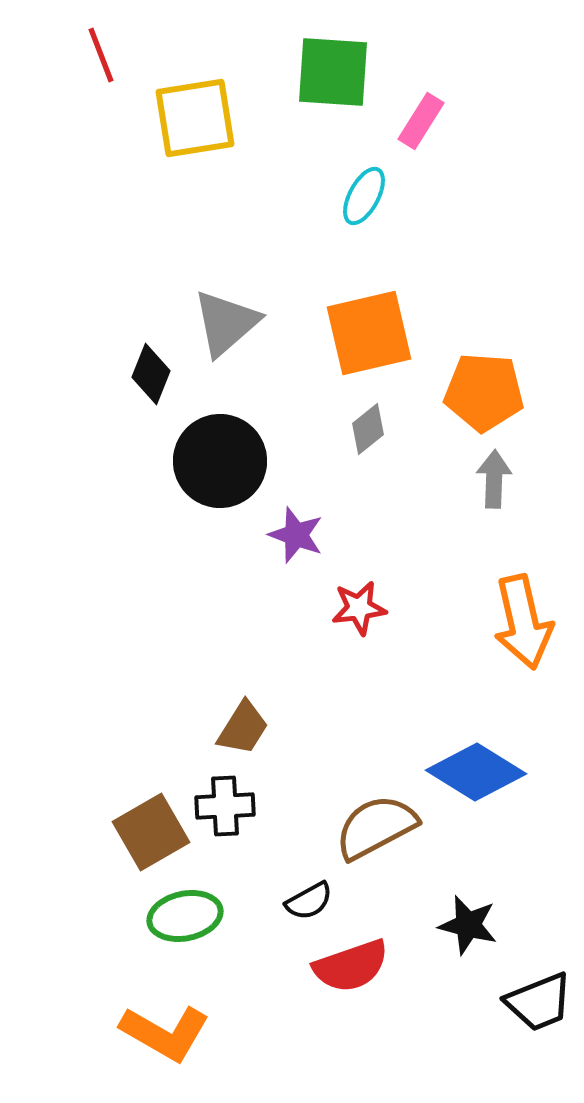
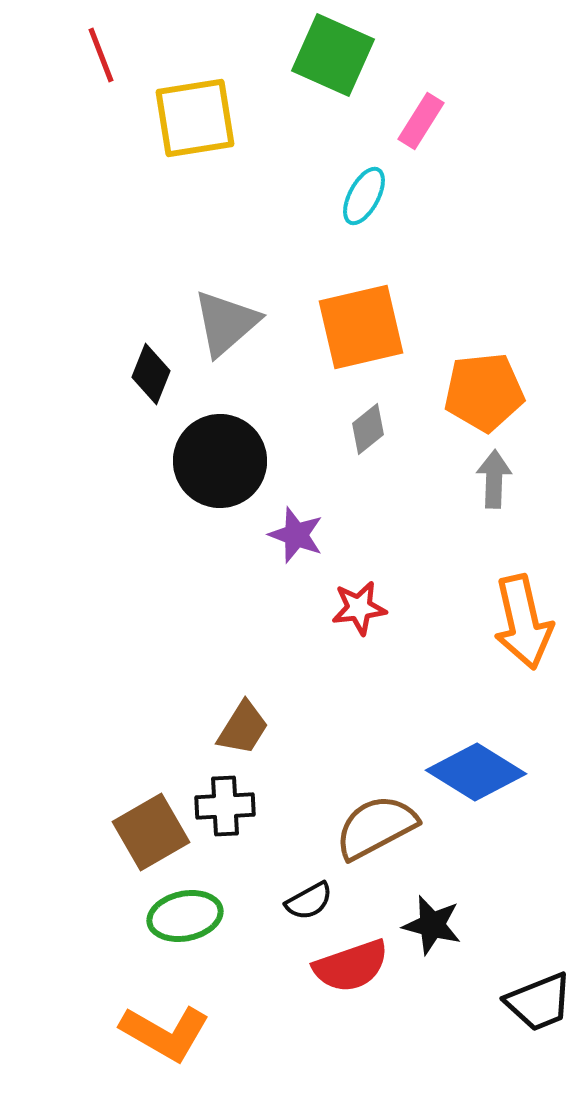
green square: moved 17 px up; rotated 20 degrees clockwise
orange square: moved 8 px left, 6 px up
orange pentagon: rotated 10 degrees counterclockwise
black star: moved 36 px left
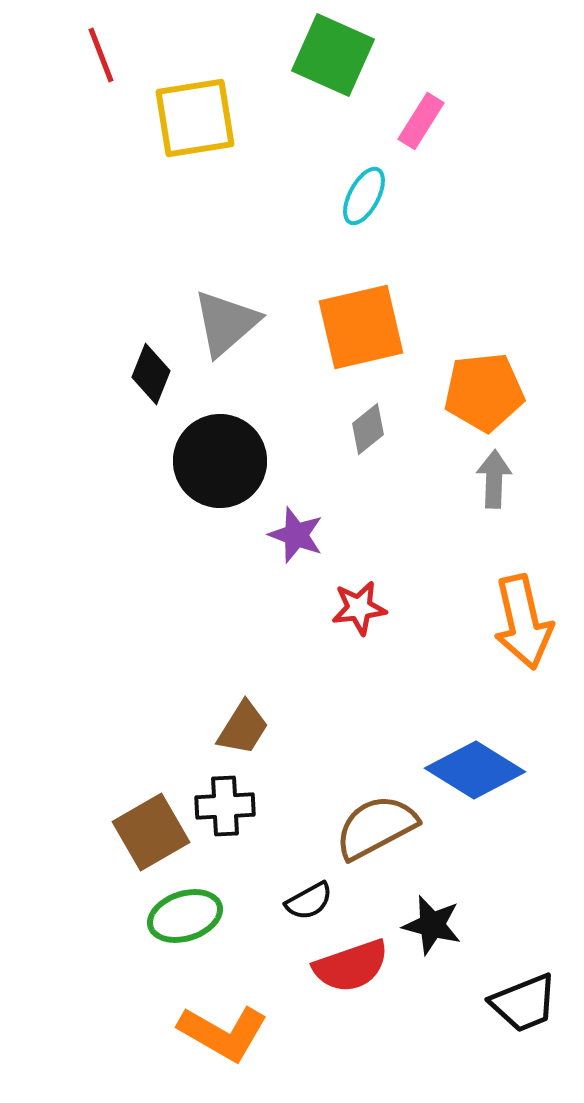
blue diamond: moved 1 px left, 2 px up
green ellipse: rotated 6 degrees counterclockwise
black trapezoid: moved 15 px left, 1 px down
orange L-shape: moved 58 px right
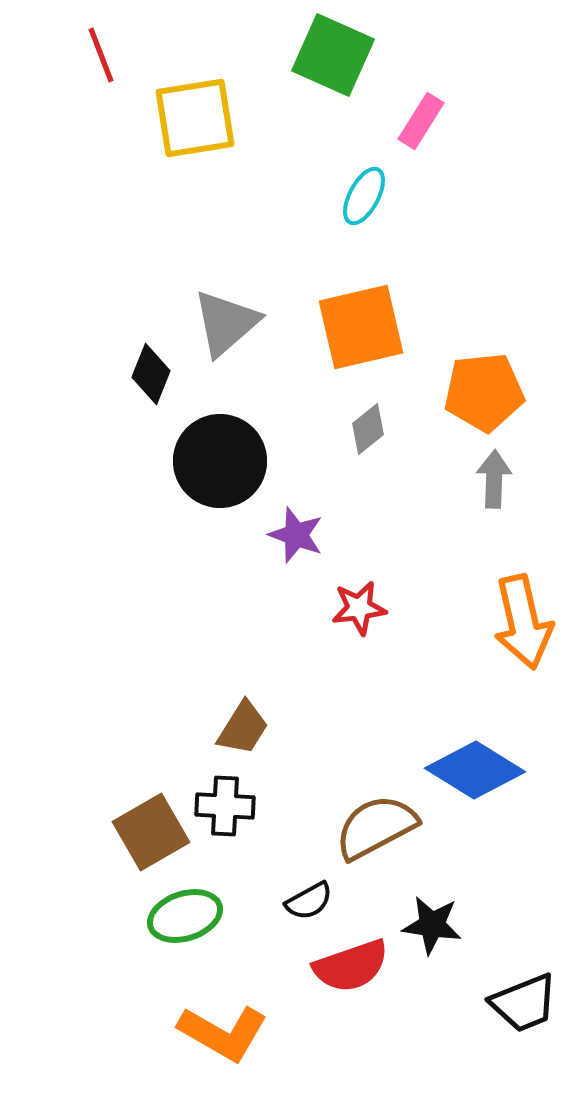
black cross: rotated 6 degrees clockwise
black star: rotated 6 degrees counterclockwise
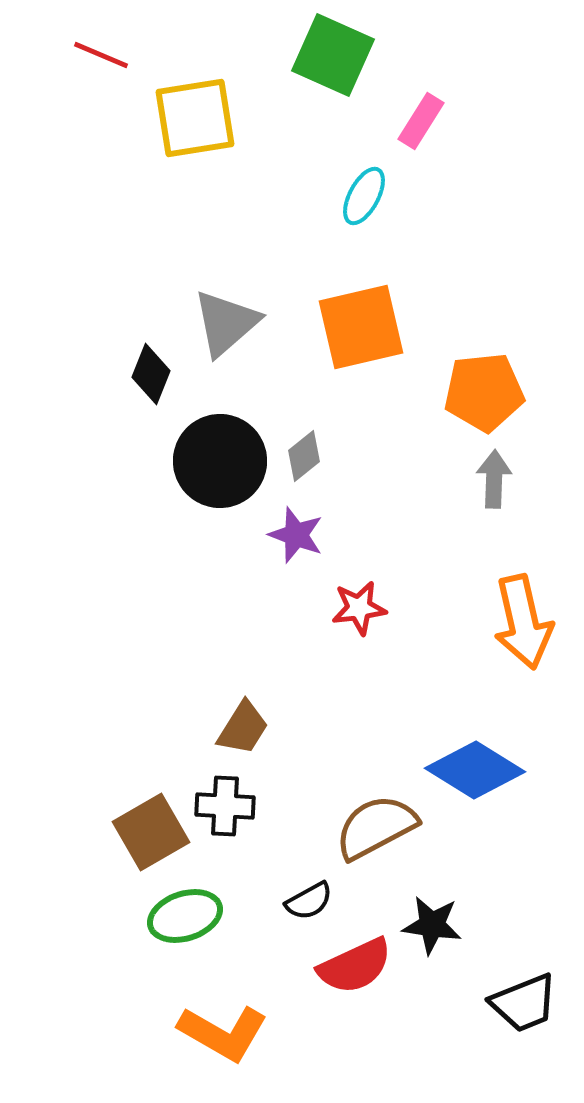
red line: rotated 46 degrees counterclockwise
gray diamond: moved 64 px left, 27 px down
red semicircle: moved 4 px right; rotated 6 degrees counterclockwise
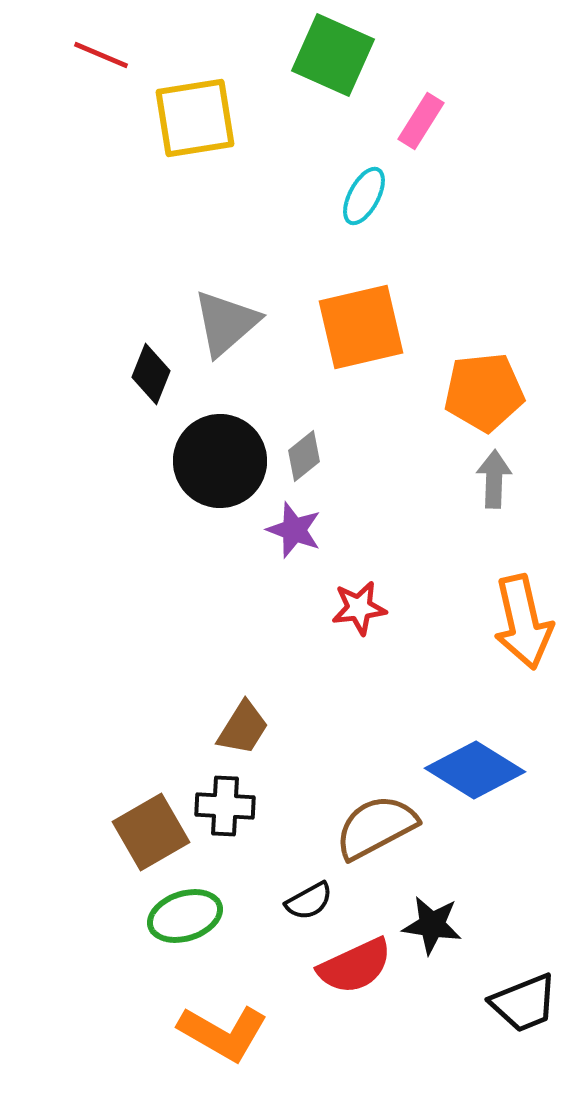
purple star: moved 2 px left, 5 px up
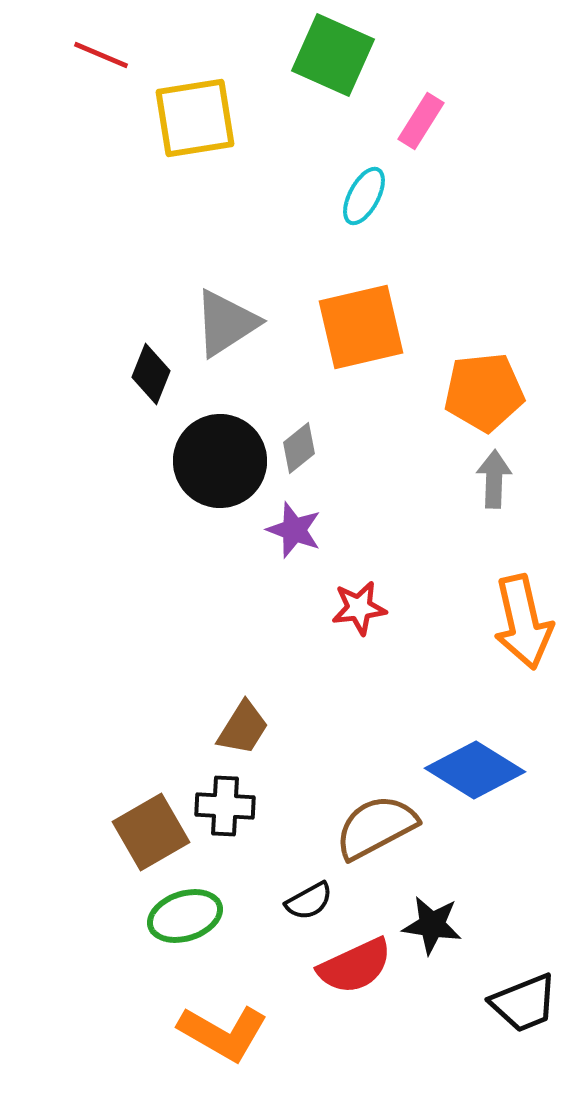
gray triangle: rotated 8 degrees clockwise
gray diamond: moved 5 px left, 8 px up
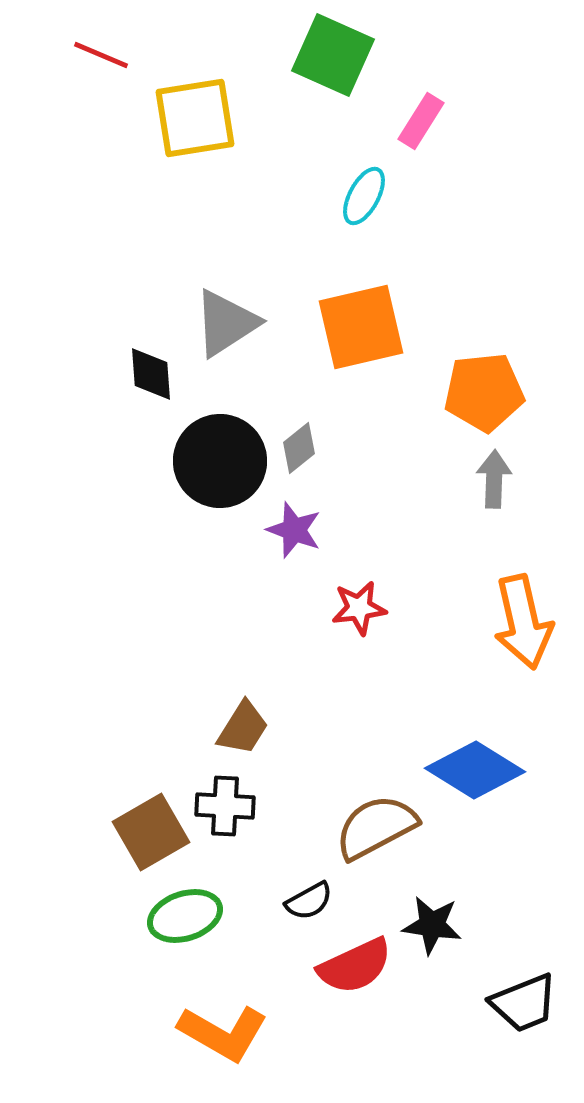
black diamond: rotated 26 degrees counterclockwise
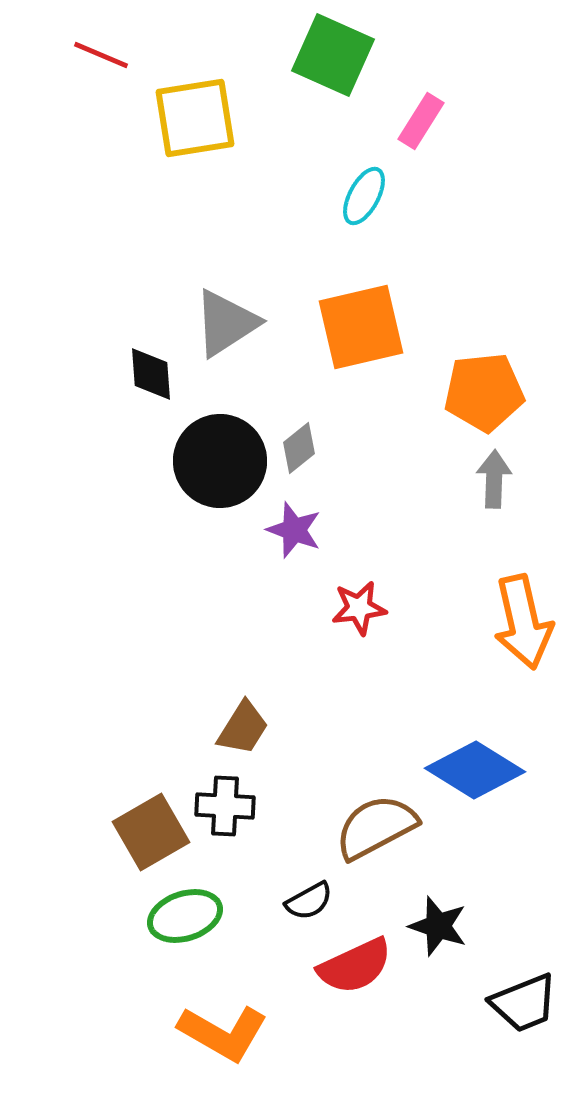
black star: moved 6 px right, 1 px down; rotated 10 degrees clockwise
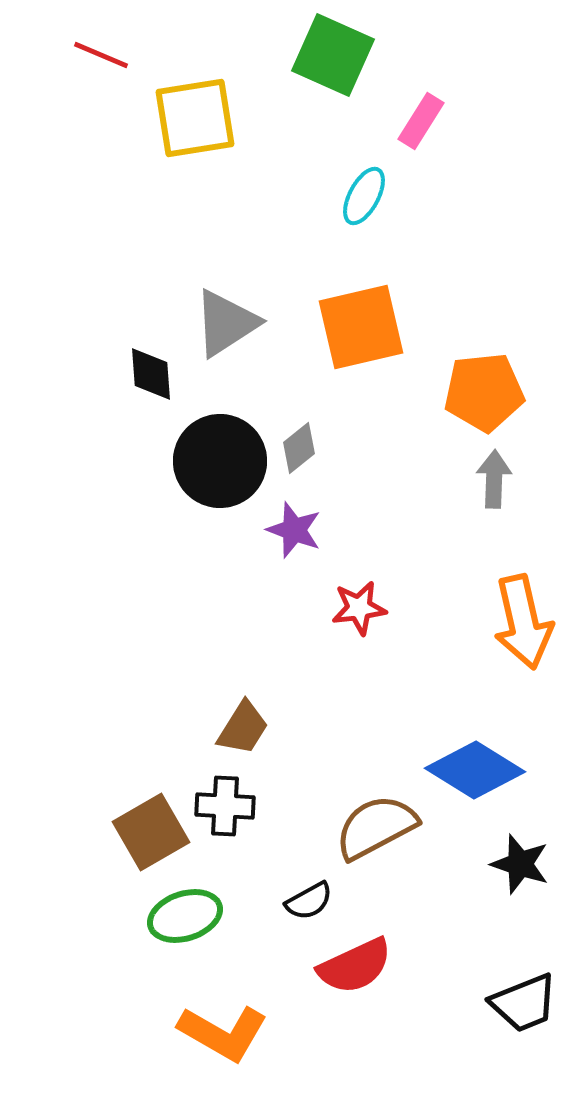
black star: moved 82 px right, 62 px up
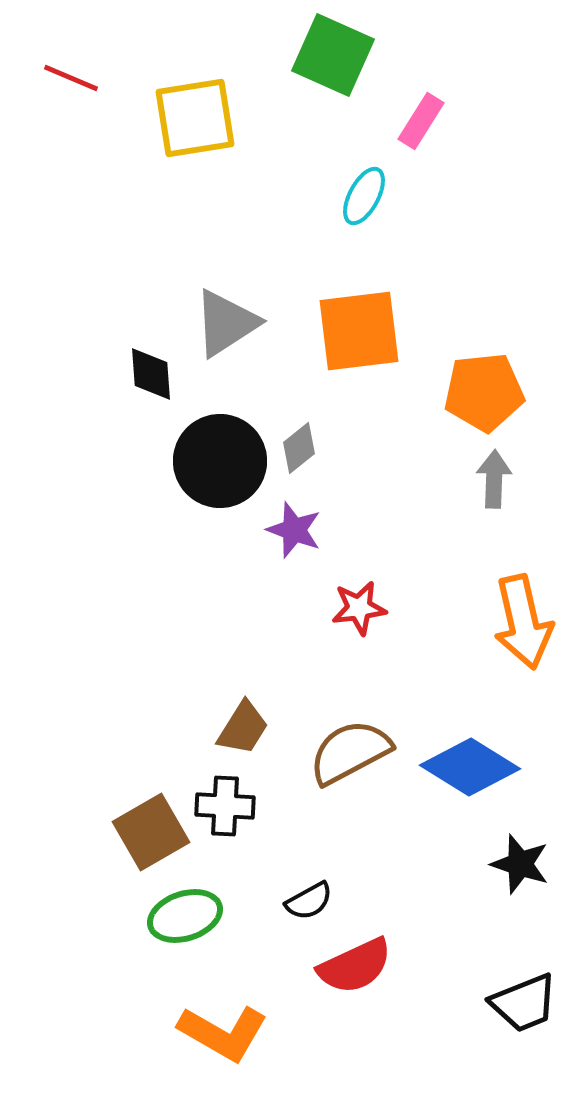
red line: moved 30 px left, 23 px down
orange square: moved 2 px left, 4 px down; rotated 6 degrees clockwise
blue diamond: moved 5 px left, 3 px up
brown semicircle: moved 26 px left, 75 px up
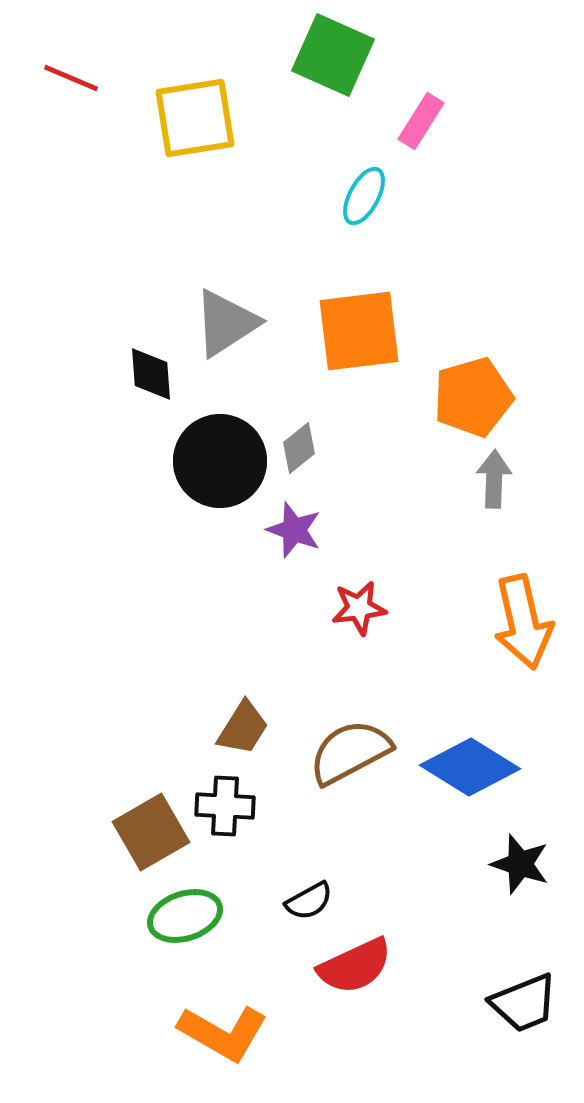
orange pentagon: moved 11 px left, 5 px down; rotated 10 degrees counterclockwise
